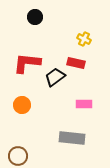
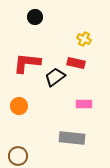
orange circle: moved 3 px left, 1 px down
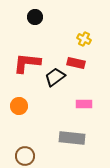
brown circle: moved 7 px right
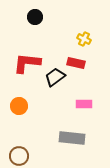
brown circle: moved 6 px left
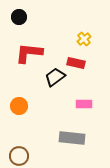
black circle: moved 16 px left
yellow cross: rotated 24 degrees clockwise
red L-shape: moved 2 px right, 10 px up
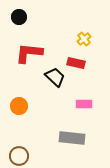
black trapezoid: rotated 80 degrees clockwise
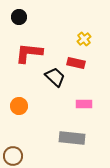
brown circle: moved 6 px left
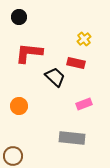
pink rectangle: rotated 21 degrees counterclockwise
